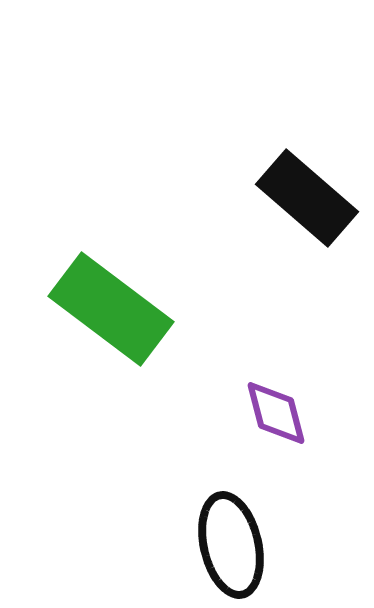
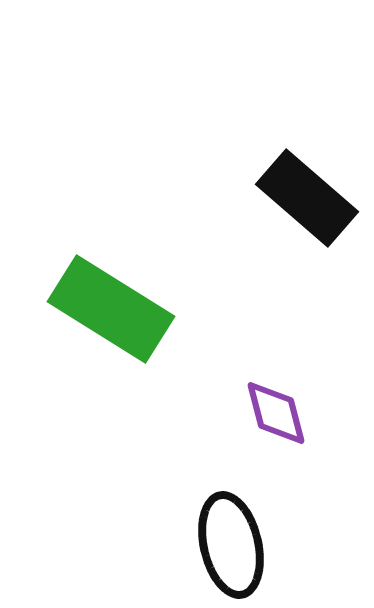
green rectangle: rotated 5 degrees counterclockwise
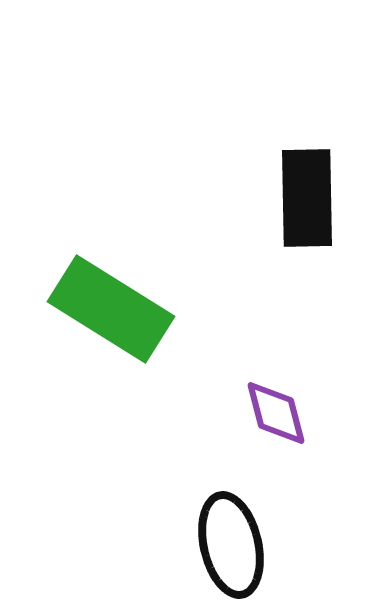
black rectangle: rotated 48 degrees clockwise
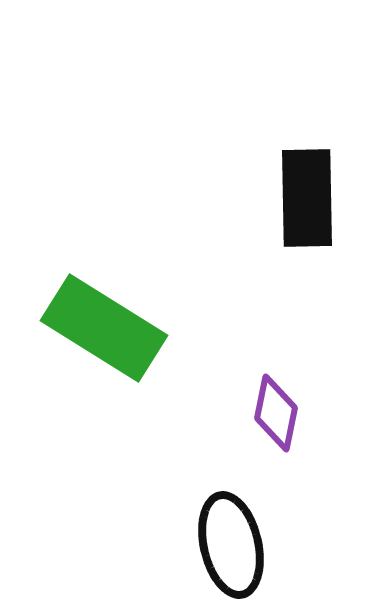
green rectangle: moved 7 px left, 19 px down
purple diamond: rotated 26 degrees clockwise
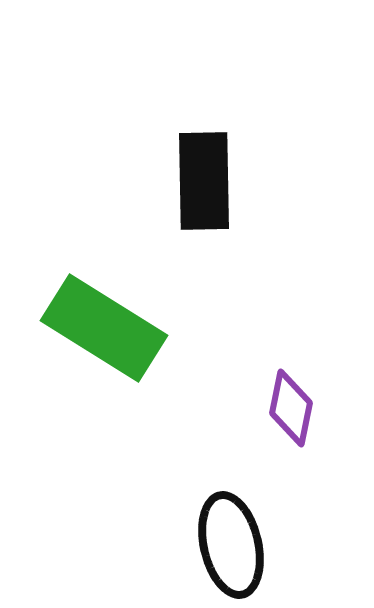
black rectangle: moved 103 px left, 17 px up
purple diamond: moved 15 px right, 5 px up
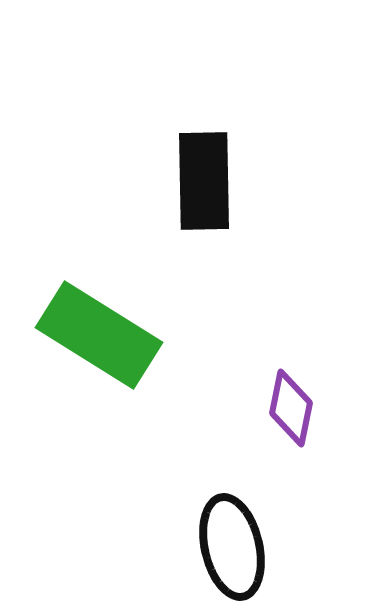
green rectangle: moved 5 px left, 7 px down
black ellipse: moved 1 px right, 2 px down
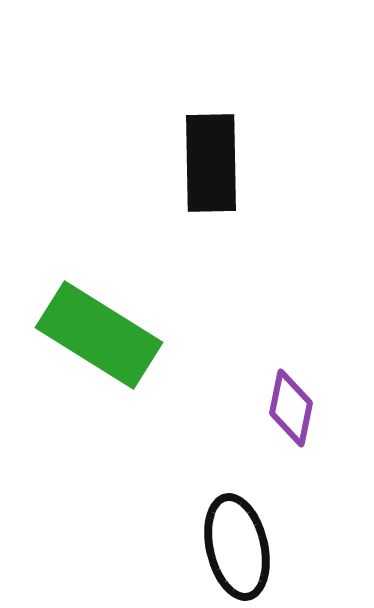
black rectangle: moved 7 px right, 18 px up
black ellipse: moved 5 px right
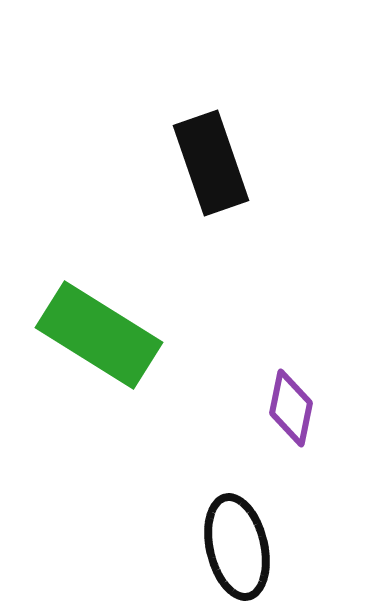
black rectangle: rotated 18 degrees counterclockwise
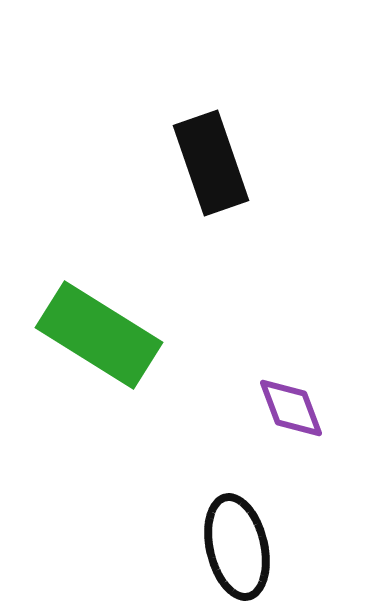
purple diamond: rotated 32 degrees counterclockwise
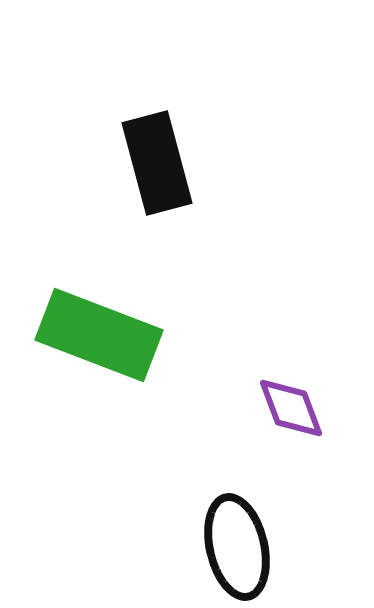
black rectangle: moved 54 px left; rotated 4 degrees clockwise
green rectangle: rotated 11 degrees counterclockwise
